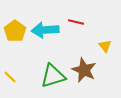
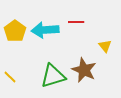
red line: rotated 14 degrees counterclockwise
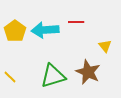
brown star: moved 4 px right, 2 px down
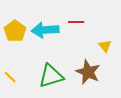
green triangle: moved 2 px left
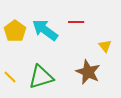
cyan arrow: rotated 40 degrees clockwise
green triangle: moved 10 px left, 1 px down
